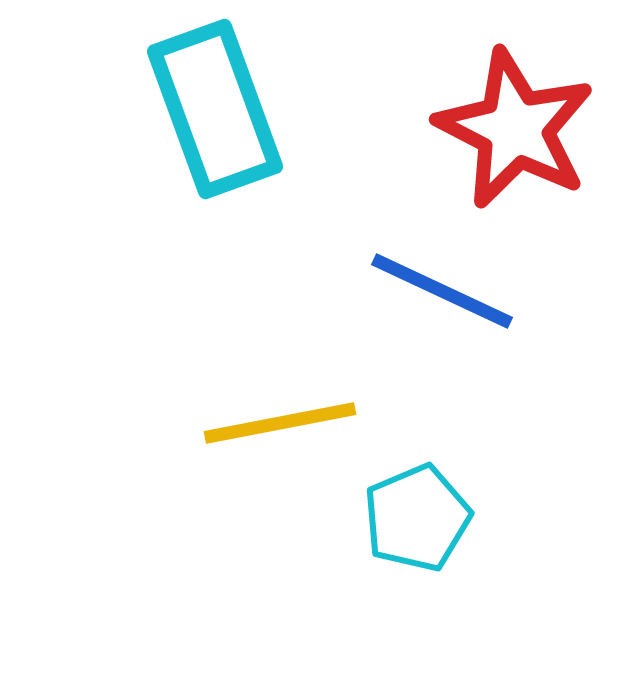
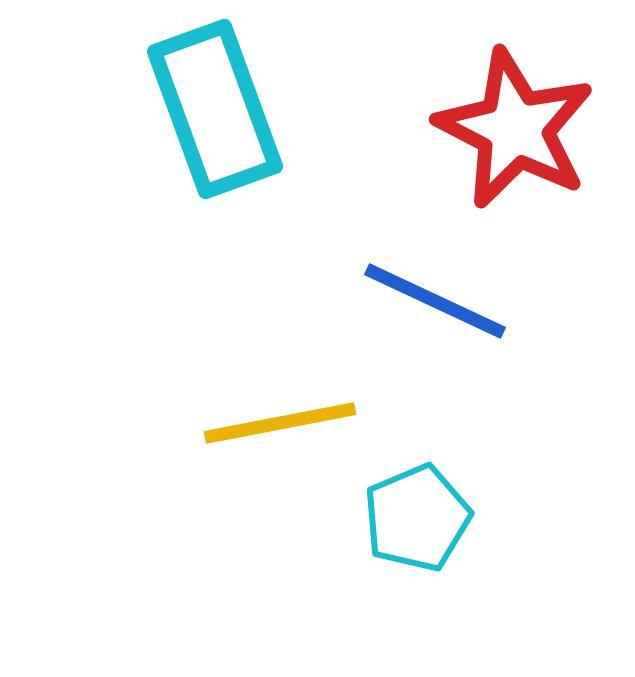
blue line: moved 7 px left, 10 px down
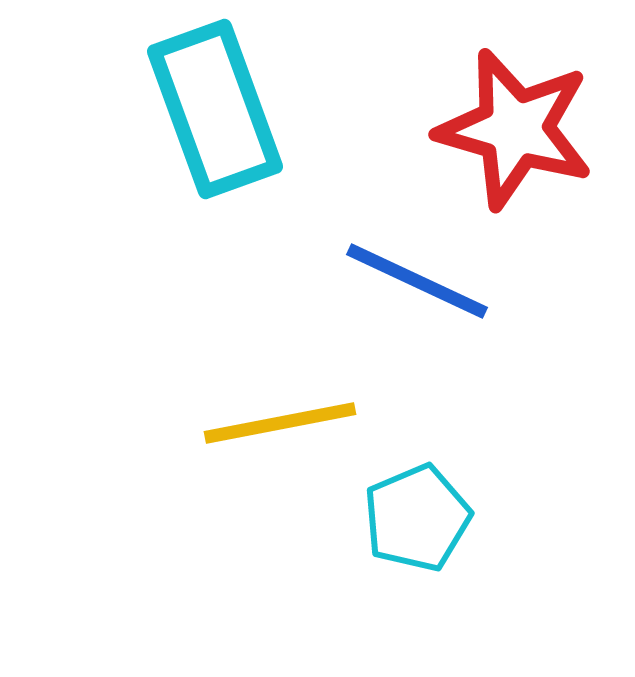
red star: rotated 11 degrees counterclockwise
blue line: moved 18 px left, 20 px up
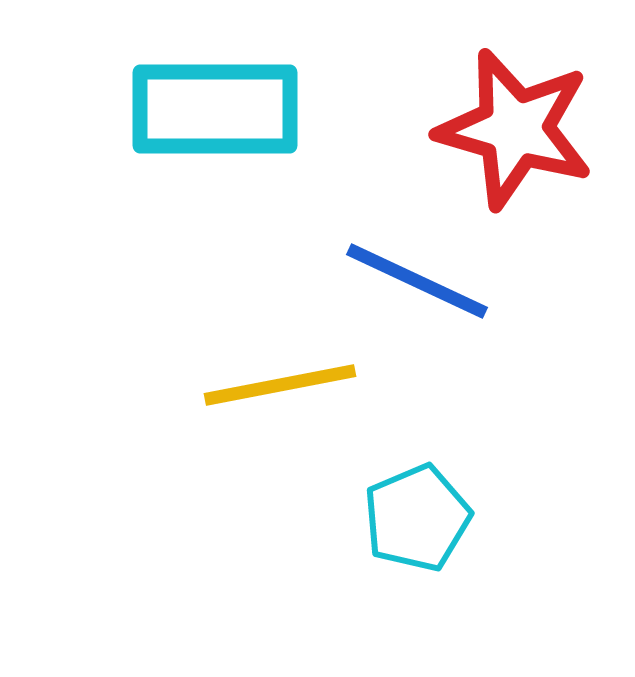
cyan rectangle: rotated 70 degrees counterclockwise
yellow line: moved 38 px up
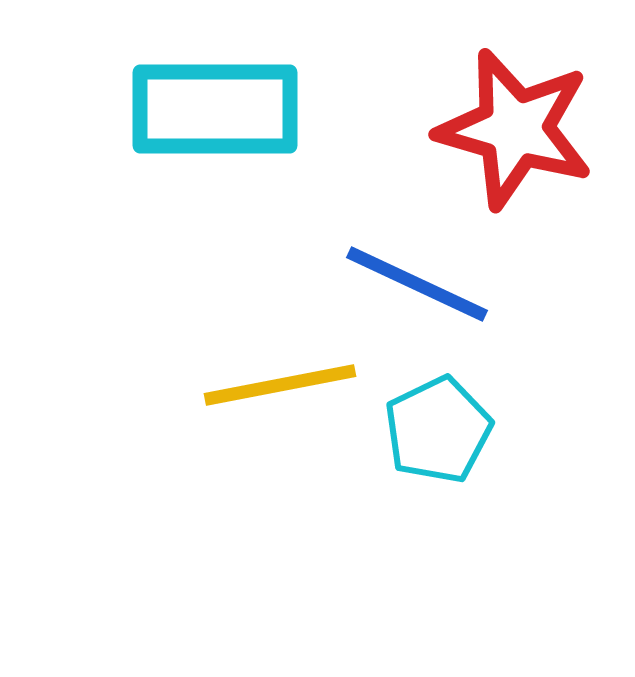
blue line: moved 3 px down
cyan pentagon: moved 21 px right, 88 px up; rotated 3 degrees counterclockwise
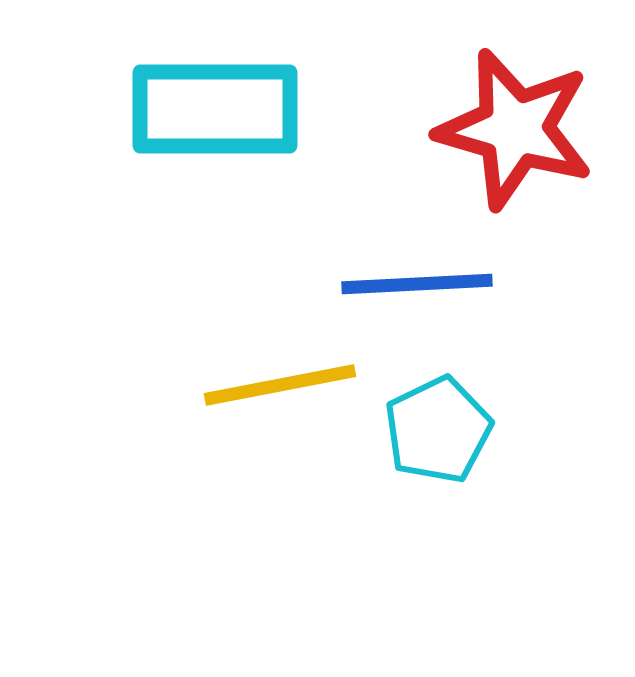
blue line: rotated 28 degrees counterclockwise
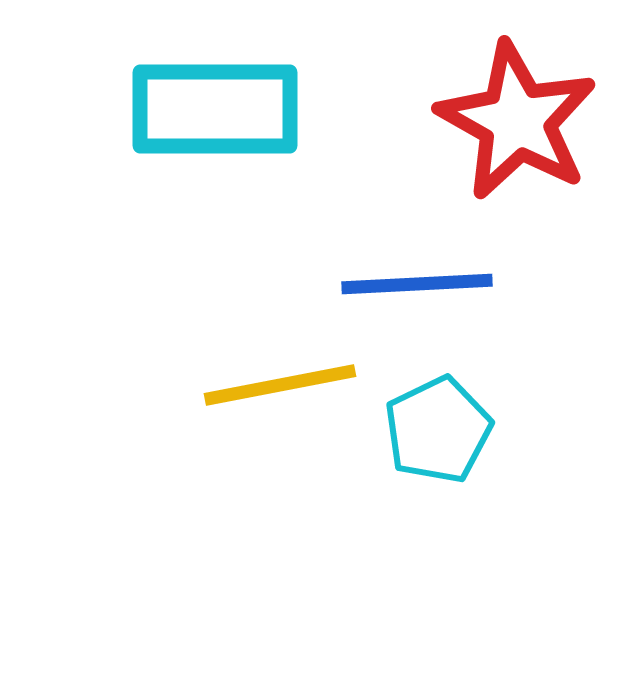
red star: moved 2 px right, 8 px up; rotated 13 degrees clockwise
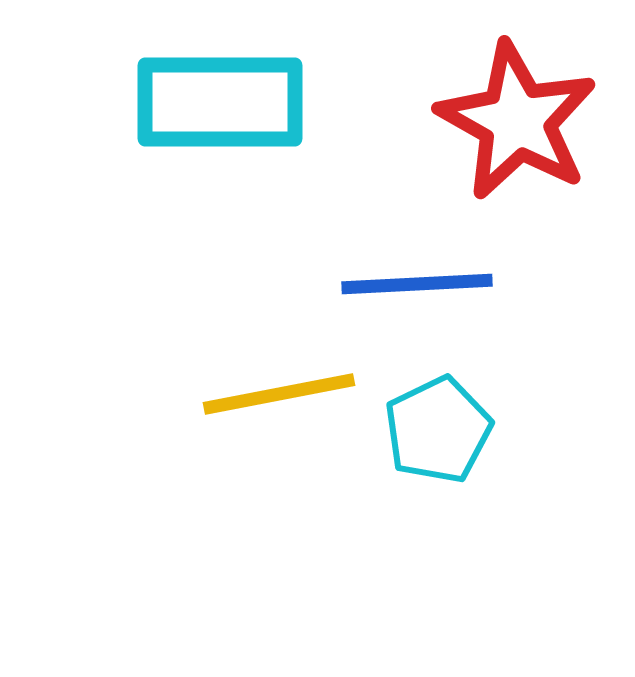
cyan rectangle: moved 5 px right, 7 px up
yellow line: moved 1 px left, 9 px down
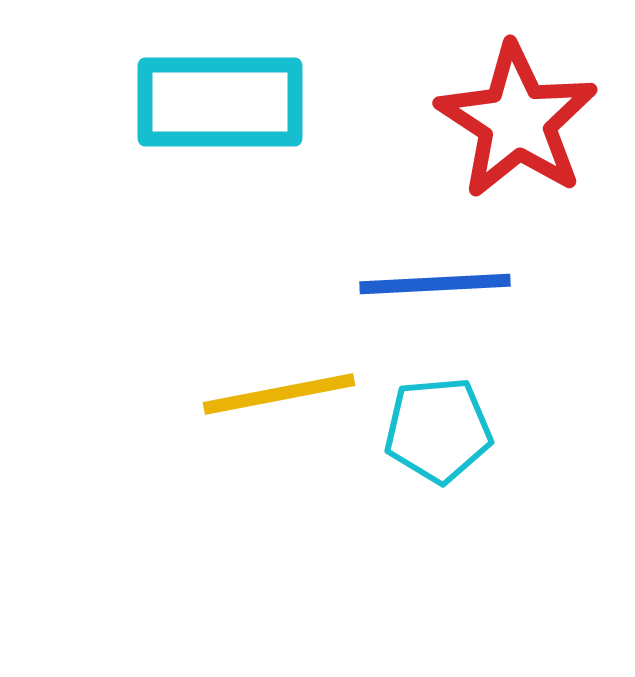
red star: rotated 4 degrees clockwise
blue line: moved 18 px right
cyan pentagon: rotated 21 degrees clockwise
